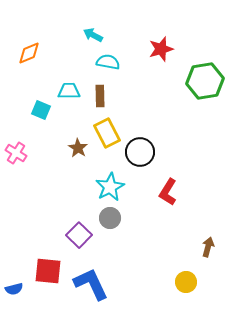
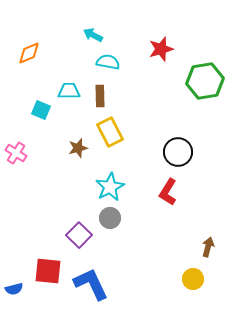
yellow rectangle: moved 3 px right, 1 px up
brown star: rotated 24 degrees clockwise
black circle: moved 38 px right
yellow circle: moved 7 px right, 3 px up
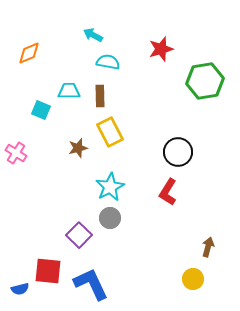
blue semicircle: moved 6 px right
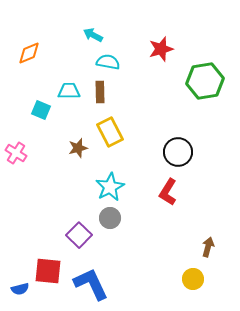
brown rectangle: moved 4 px up
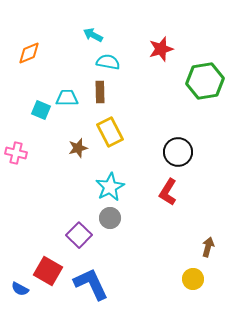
cyan trapezoid: moved 2 px left, 7 px down
pink cross: rotated 20 degrees counterclockwise
red square: rotated 24 degrees clockwise
blue semicircle: rotated 42 degrees clockwise
